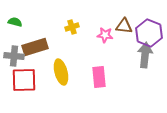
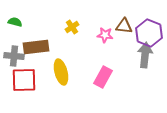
yellow cross: rotated 16 degrees counterclockwise
brown rectangle: moved 1 px right; rotated 10 degrees clockwise
pink rectangle: moved 4 px right; rotated 35 degrees clockwise
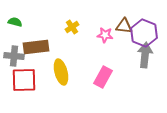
purple hexagon: moved 5 px left
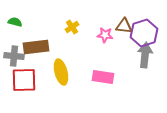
purple hexagon: rotated 20 degrees clockwise
pink rectangle: rotated 70 degrees clockwise
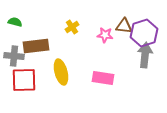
brown rectangle: moved 1 px up
pink rectangle: moved 1 px down
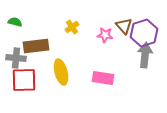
brown triangle: rotated 42 degrees clockwise
gray cross: moved 2 px right, 2 px down
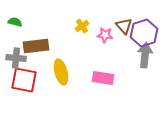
yellow cross: moved 10 px right, 1 px up
red square: rotated 12 degrees clockwise
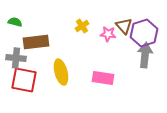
pink star: moved 3 px right, 1 px up
brown rectangle: moved 4 px up
